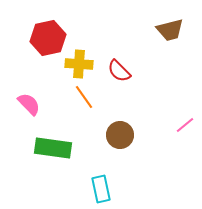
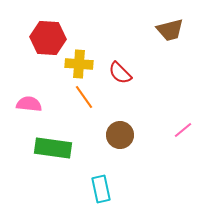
red hexagon: rotated 16 degrees clockwise
red semicircle: moved 1 px right, 2 px down
pink semicircle: rotated 40 degrees counterclockwise
pink line: moved 2 px left, 5 px down
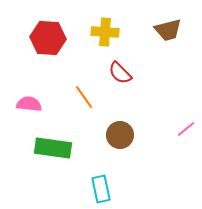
brown trapezoid: moved 2 px left
yellow cross: moved 26 px right, 32 px up
pink line: moved 3 px right, 1 px up
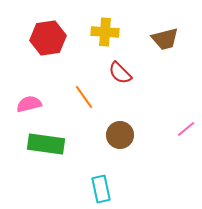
brown trapezoid: moved 3 px left, 9 px down
red hexagon: rotated 12 degrees counterclockwise
pink semicircle: rotated 20 degrees counterclockwise
green rectangle: moved 7 px left, 4 px up
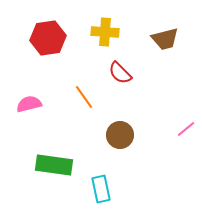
green rectangle: moved 8 px right, 21 px down
